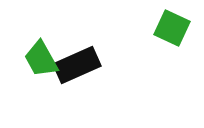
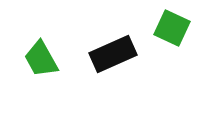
black rectangle: moved 36 px right, 11 px up
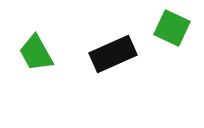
green trapezoid: moved 5 px left, 6 px up
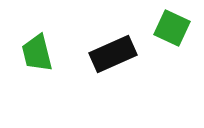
green trapezoid: moved 1 px right; rotated 15 degrees clockwise
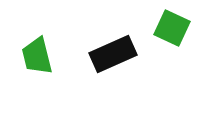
green trapezoid: moved 3 px down
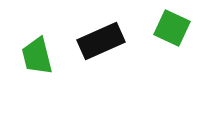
black rectangle: moved 12 px left, 13 px up
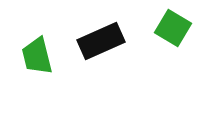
green square: moved 1 px right; rotated 6 degrees clockwise
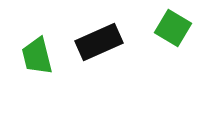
black rectangle: moved 2 px left, 1 px down
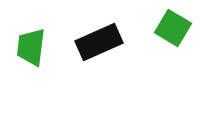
green trapezoid: moved 6 px left, 9 px up; rotated 21 degrees clockwise
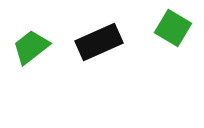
green trapezoid: rotated 45 degrees clockwise
